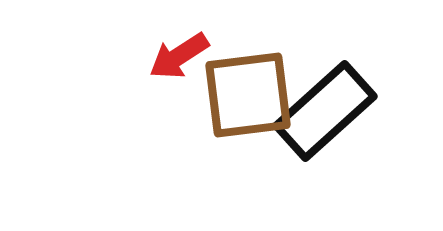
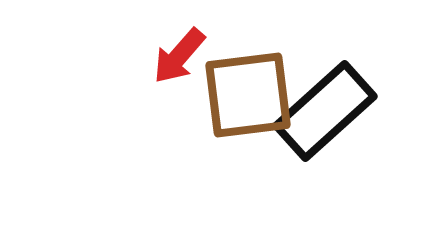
red arrow: rotated 16 degrees counterclockwise
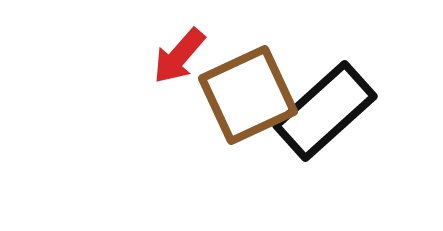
brown square: rotated 18 degrees counterclockwise
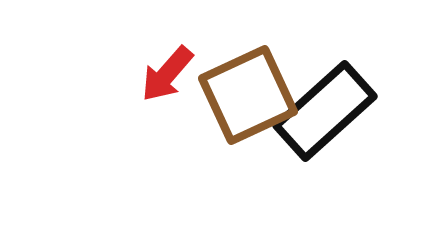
red arrow: moved 12 px left, 18 px down
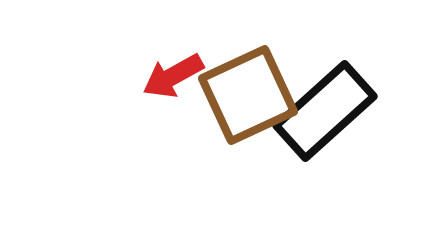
red arrow: moved 6 px right, 2 px down; rotated 20 degrees clockwise
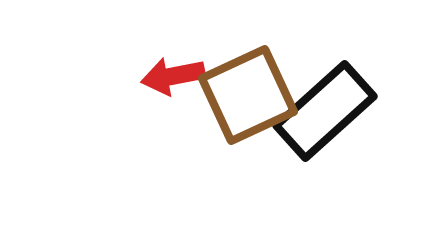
red arrow: rotated 18 degrees clockwise
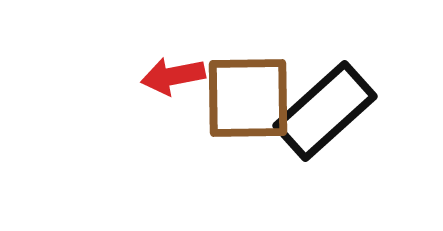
brown square: moved 3 px down; rotated 24 degrees clockwise
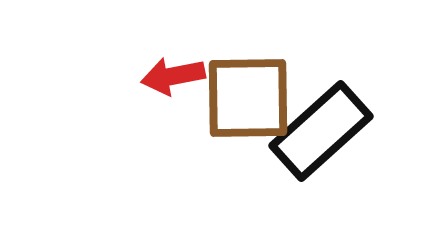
black rectangle: moved 4 px left, 20 px down
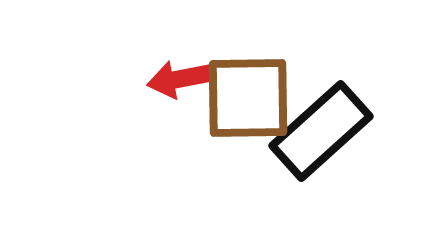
red arrow: moved 6 px right, 3 px down
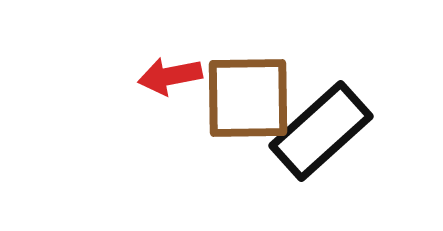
red arrow: moved 9 px left, 3 px up
